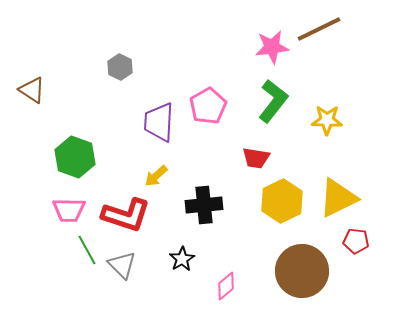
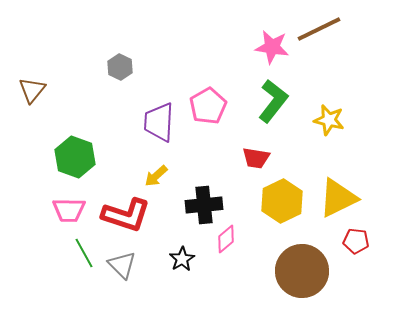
pink star: rotated 16 degrees clockwise
brown triangle: rotated 36 degrees clockwise
yellow star: moved 2 px right; rotated 12 degrees clockwise
green line: moved 3 px left, 3 px down
pink diamond: moved 47 px up
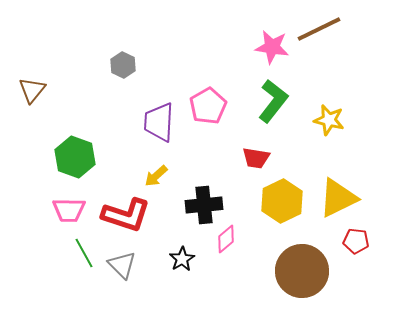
gray hexagon: moved 3 px right, 2 px up
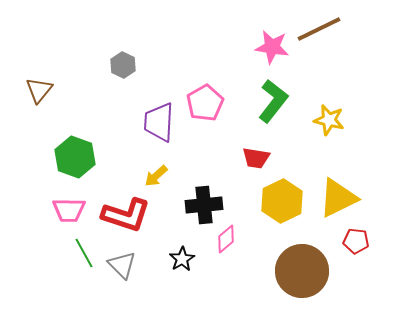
brown triangle: moved 7 px right
pink pentagon: moved 3 px left, 3 px up
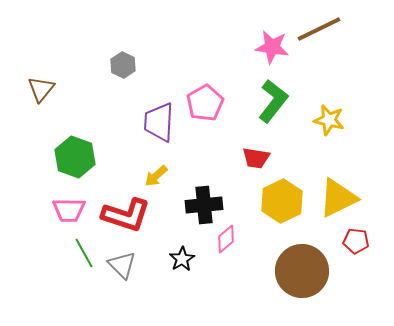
brown triangle: moved 2 px right, 1 px up
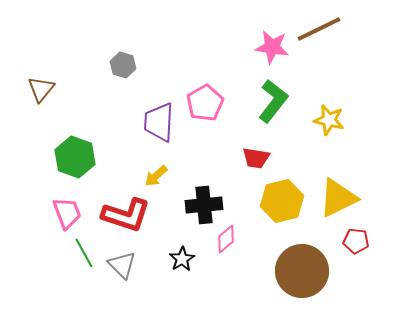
gray hexagon: rotated 10 degrees counterclockwise
yellow hexagon: rotated 12 degrees clockwise
pink trapezoid: moved 2 px left, 3 px down; rotated 112 degrees counterclockwise
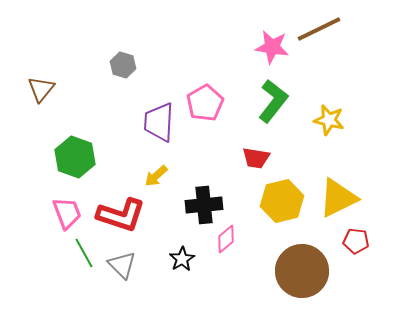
red L-shape: moved 5 px left
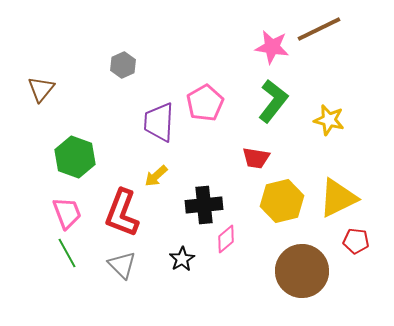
gray hexagon: rotated 20 degrees clockwise
red L-shape: moved 1 px right, 2 px up; rotated 93 degrees clockwise
green line: moved 17 px left
